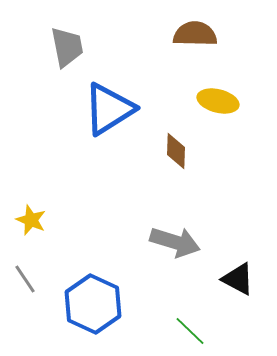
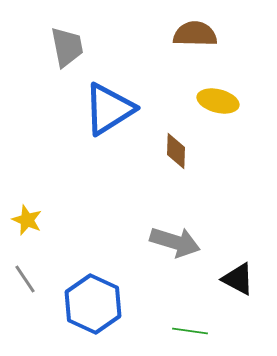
yellow star: moved 4 px left
green line: rotated 36 degrees counterclockwise
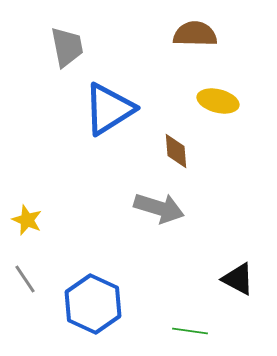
brown diamond: rotated 6 degrees counterclockwise
gray arrow: moved 16 px left, 34 px up
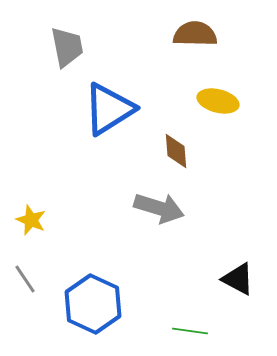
yellow star: moved 4 px right
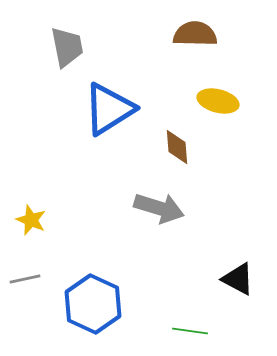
brown diamond: moved 1 px right, 4 px up
gray line: rotated 68 degrees counterclockwise
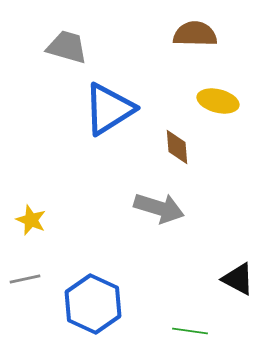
gray trapezoid: rotated 63 degrees counterclockwise
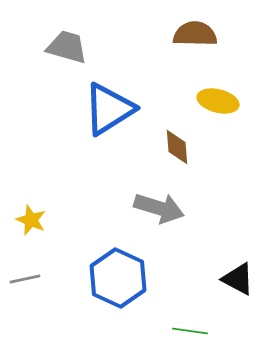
blue hexagon: moved 25 px right, 26 px up
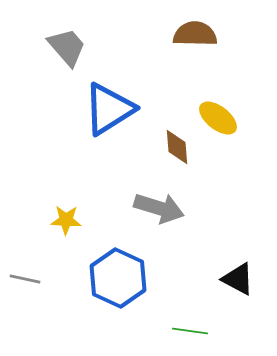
gray trapezoid: rotated 33 degrees clockwise
yellow ellipse: moved 17 px down; rotated 24 degrees clockwise
yellow star: moved 35 px right; rotated 20 degrees counterclockwise
gray line: rotated 24 degrees clockwise
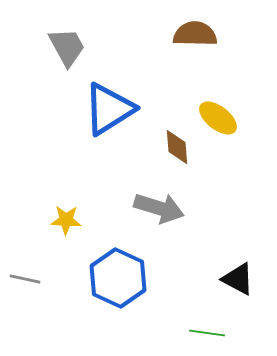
gray trapezoid: rotated 12 degrees clockwise
green line: moved 17 px right, 2 px down
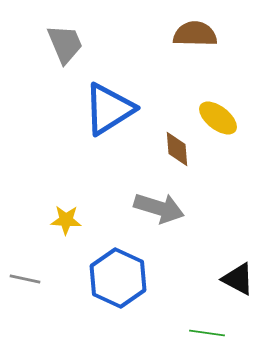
gray trapezoid: moved 2 px left, 3 px up; rotated 6 degrees clockwise
brown diamond: moved 2 px down
